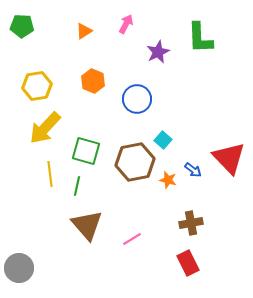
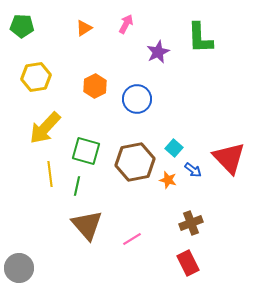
orange triangle: moved 3 px up
orange hexagon: moved 2 px right, 5 px down; rotated 10 degrees clockwise
yellow hexagon: moved 1 px left, 9 px up
cyan square: moved 11 px right, 8 px down
brown cross: rotated 10 degrees counterclockwise
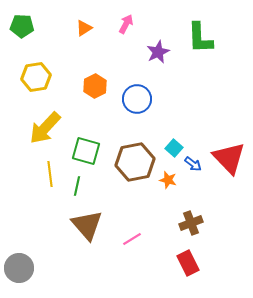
blue arrow: moved 6 px up
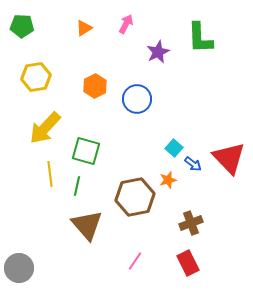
brown hexagon: moved 35 px down
orange star: rotated 30 degrees counterclockwise
pink line: moved 3 px right, 22 px down; rotated 24 degrees counterclockwise
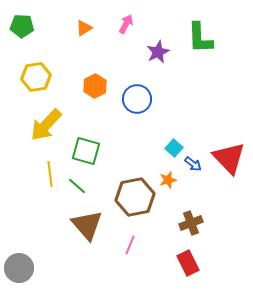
yellow arrow: moved 1 px right, 3 px up
green line: rotated 60 degrees counterclockwise
pink line: moved 5 px left, 16 px up; rotated 12 degrees counterclockwise
